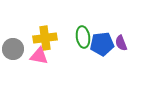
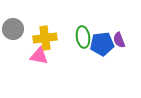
purple semicircle: moved 2 px left, 3 px up
gray circle: moved 20 px up
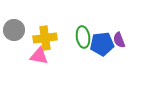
gray circle: moved 1 px right, 1 px down
